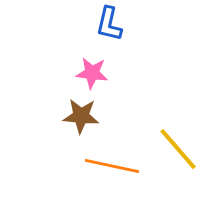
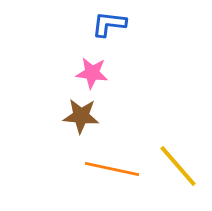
blue L-shape: rotated 84 degrees clockwise
yellow line: moved 17 px down
orange line: moved 3 px down
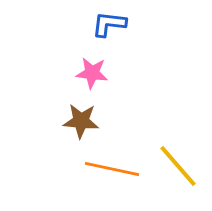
brown star: moved 5 px down
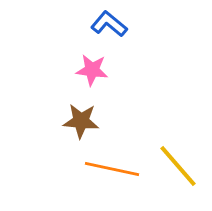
blue L-shape: rotated 33 degrees clockwise
pink star: moved 3 px up
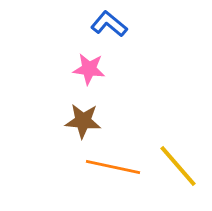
pink star: moved 3 px left, 1 px up
brown star: moved 2 px right
orange line: moved 1 px right, 2 px up
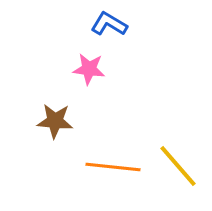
blue L-shape: rotated 9 degrees counterclockwise
brown star: moved 28 px left
orange line: rotated 6 degrees counterclockwise
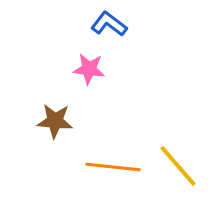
blue L-shape: rotated 6 degrees clockwise
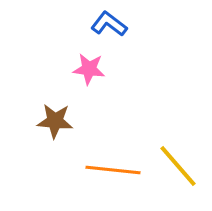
orange line: moved 3 px down
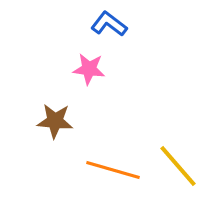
orange line: rotated 10 degrees clockwise
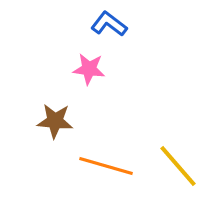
orange line: moved 7 px left, 4 px up
